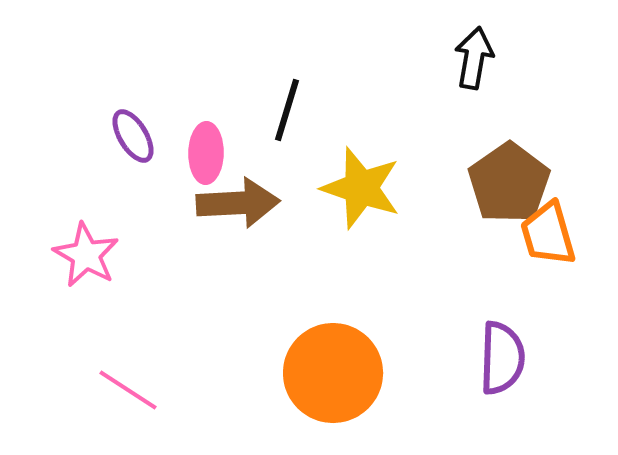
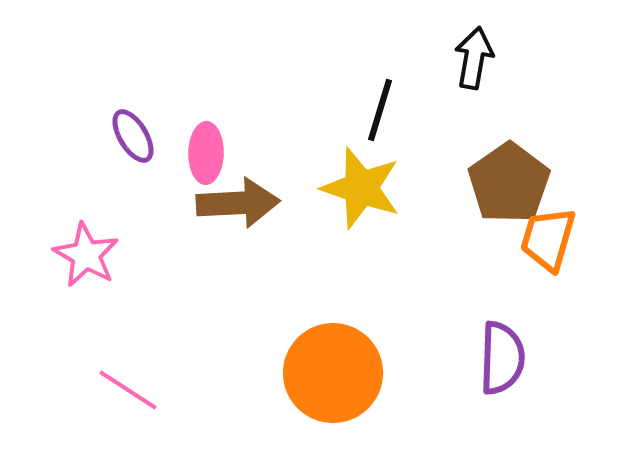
black line: moved 93 px right
orange trapezoid: moved 5 px down; rotated 32 degrees clockwise
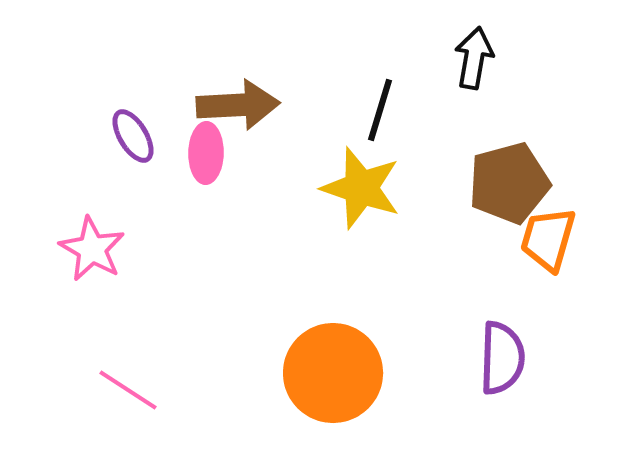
brown pentagon: rotated 20 degrees clockwise
brown arrow: moved 98 px up
pink star: moved 6 px right, 6 px up
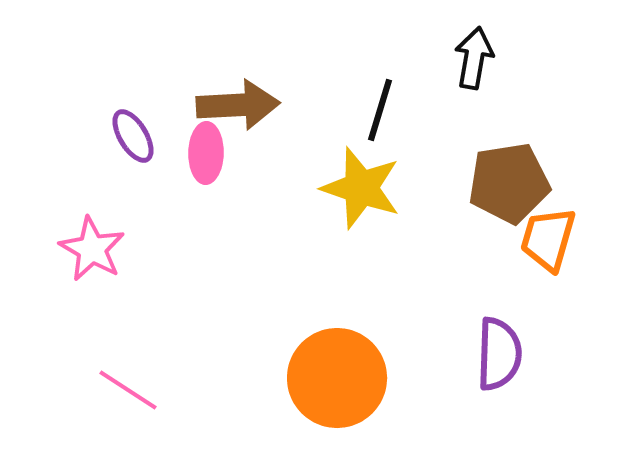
brown pentagon: rotated 6 degrees clockwise
purple semicircle: moved 3 px left, 4 px up
orange circle: moved 4 px right, 5 px down
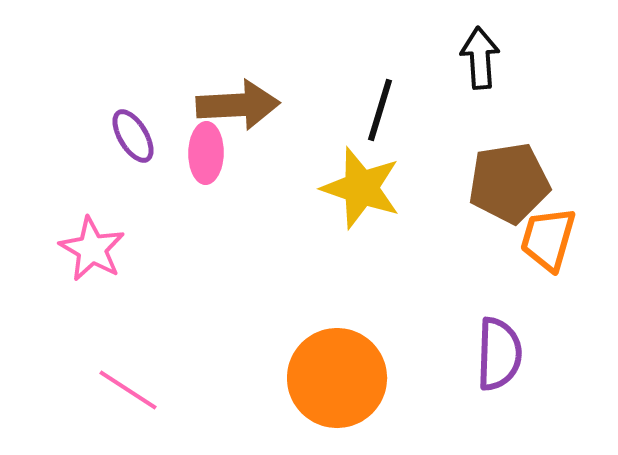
black arrow: moved 6 px right; rotated 14 degrees counterclockwise
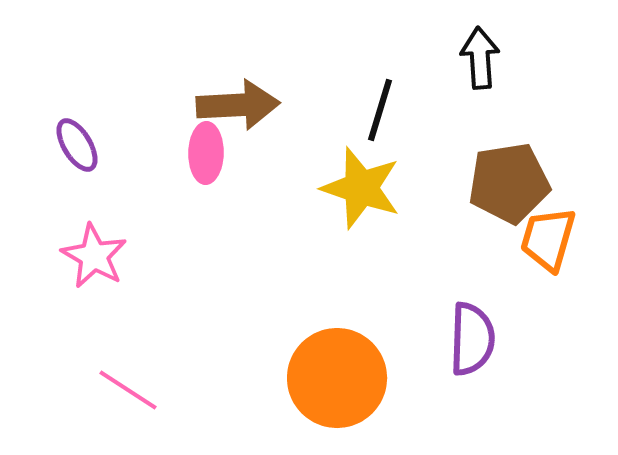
purple ellipse: moved 56 px left, 9 px down
pink star: moved 2 px right, 7 px down
purple semicircle: moved 27 px left, 15 px up
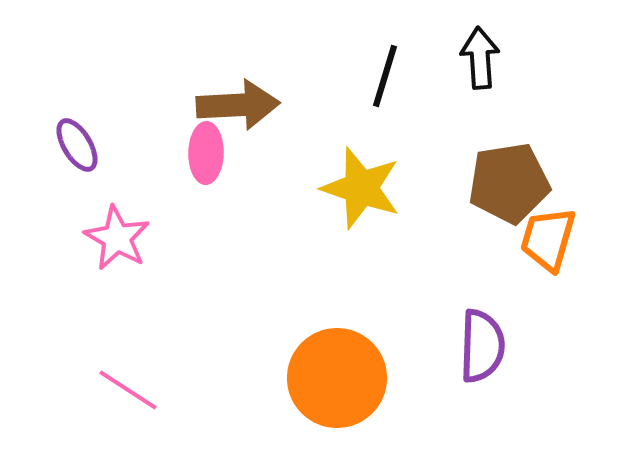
black line: moved 5 px right, 34 px up
pink star: moved 23 px right, 18 px up
purple semicircle: moved 10 px right, 7 px down
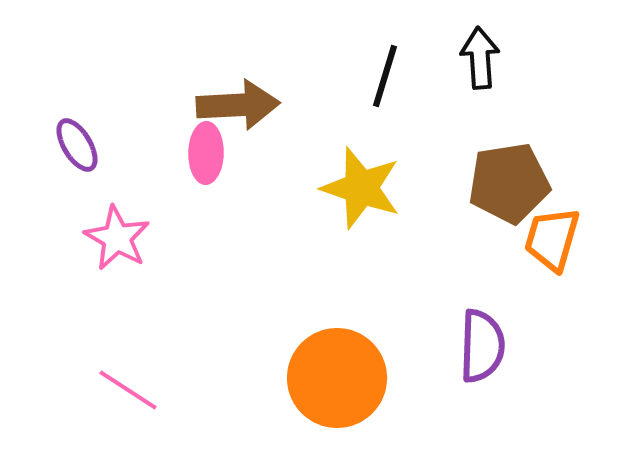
orange trapezoid: moved 4 px right
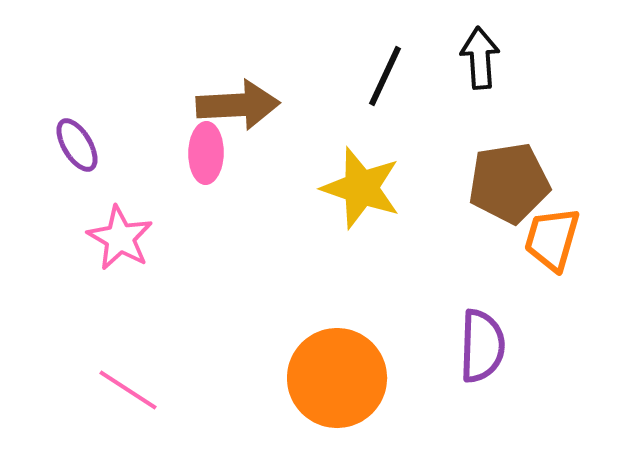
black line: rotated 8 degrees clockwise
pink star: moved 3 px right
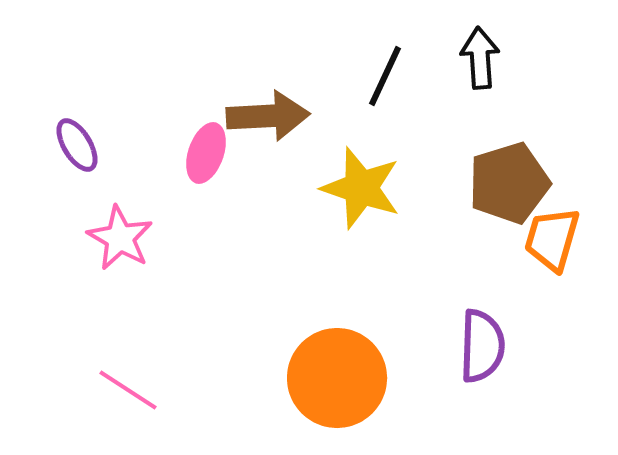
brown arrow: moved 30 px right, 11 px down
pink ellipse: rotated 18 degrees clockwise
brown pentagon: rotated 8 degrees counterclockwise
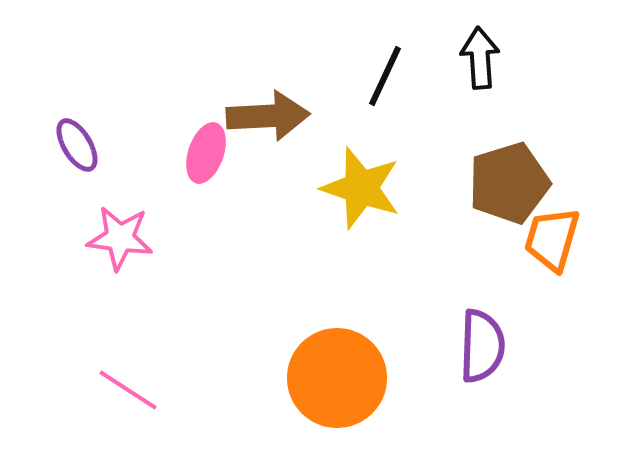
pink star: rotated 22 degrees counterclockwise
